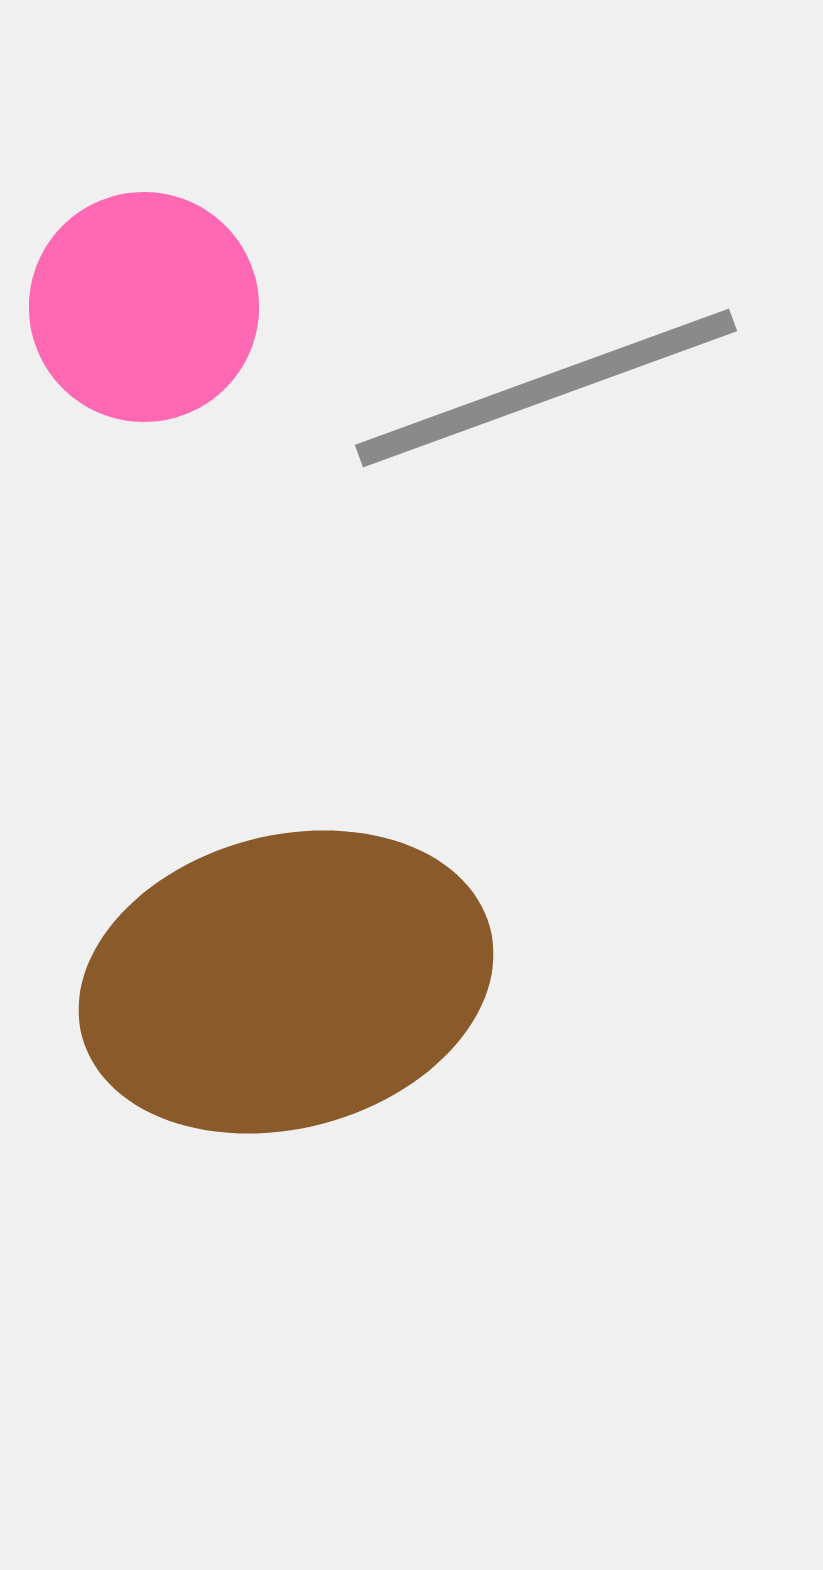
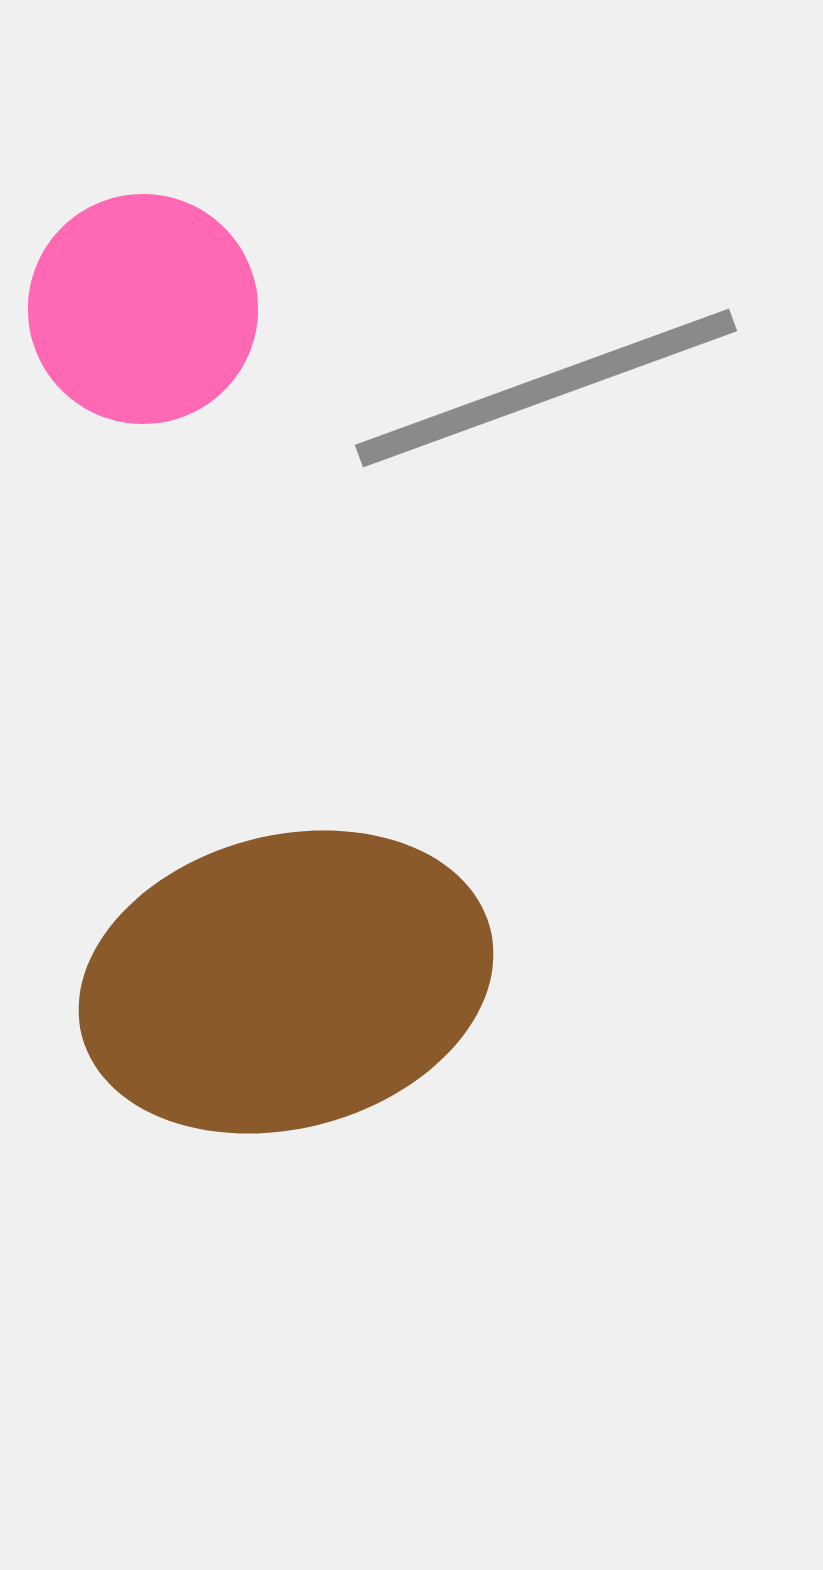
pink circle: moved 1 px left, 2 px down
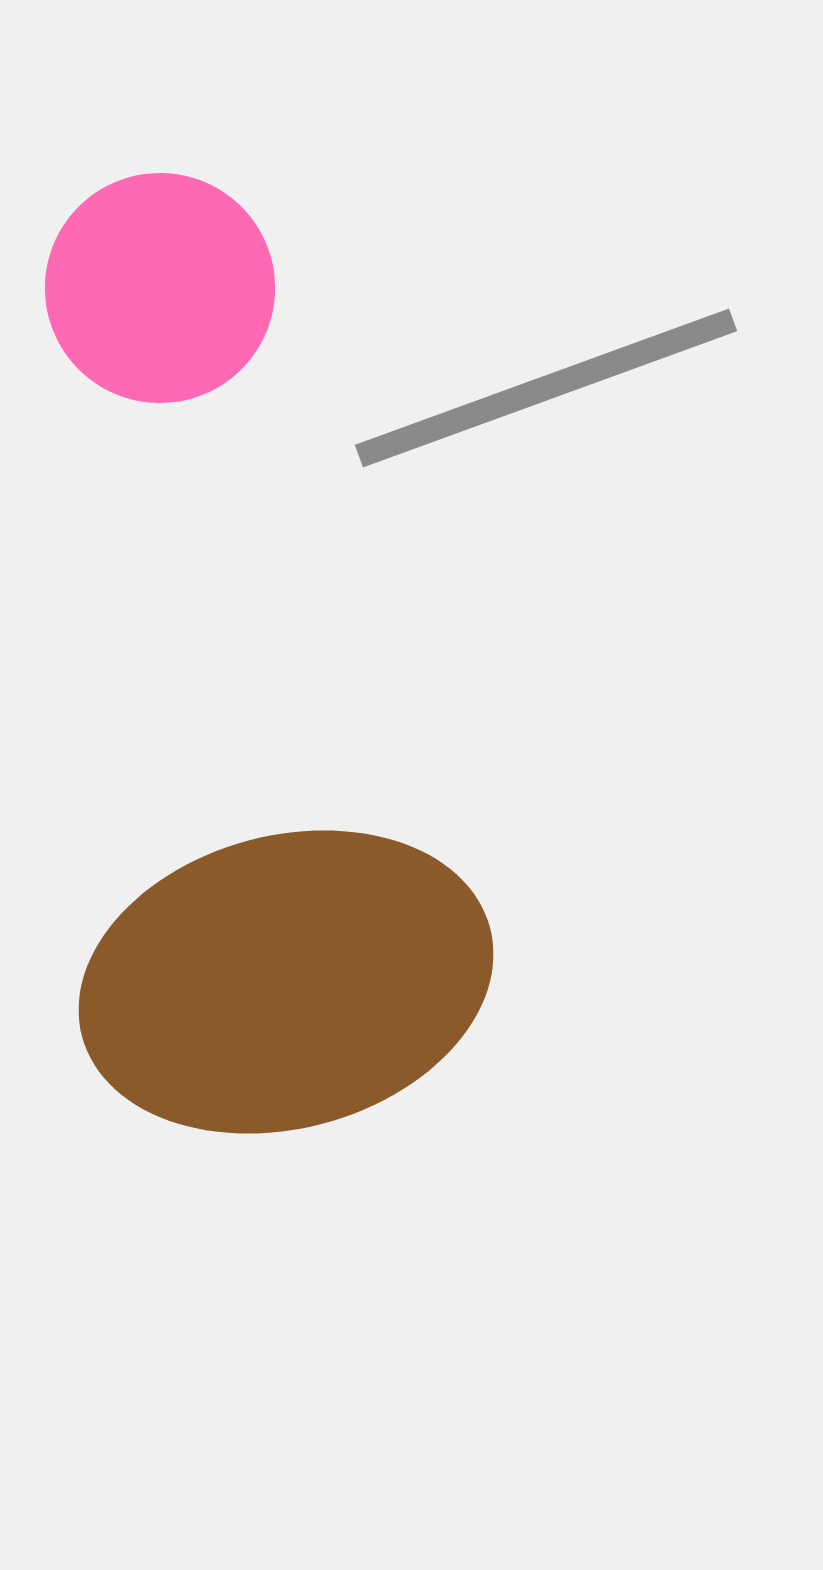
pink circle: moved 17 px right, 21 px up
